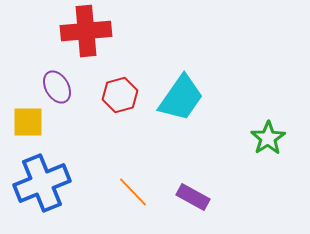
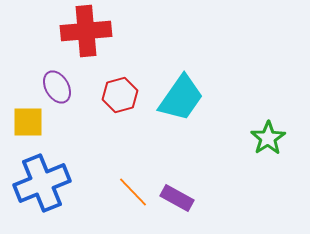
purple rectangle: moved 16 px left, 1 px down
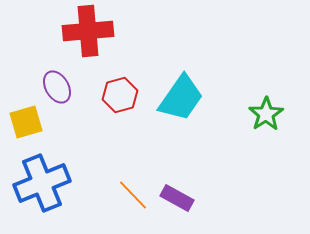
red cross: moved 2 px right
yellow square: moved 2 px left; rotated 16 degrees counterclockwise
green star: moved 2 px left, 24 px up
orange line: moved 3 px down
